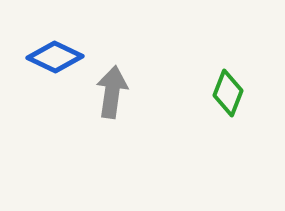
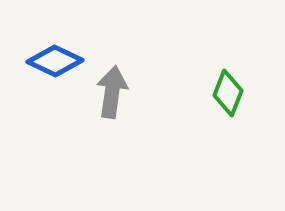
blue diamond: moved 4 px down
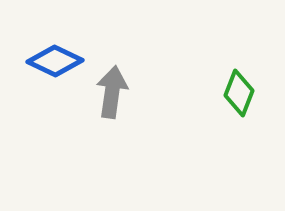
green diamond: moved 11 px right
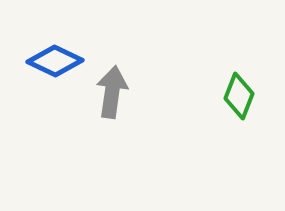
green diamond: moved 3 px down
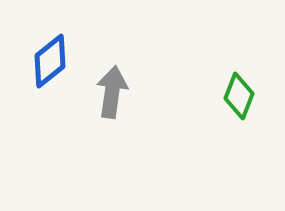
blue diamond: moved 5 px left; rotated 64 degrees counterclockwise
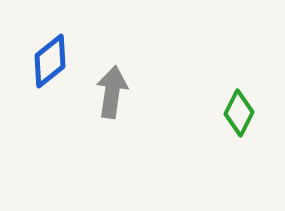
green diamond: moved 17 px down; rotated 6 degrees clockwise
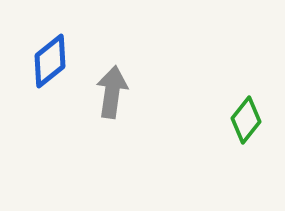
green diamond: moved 7 px right, 7 px down; rotated 12 degrees clockwise
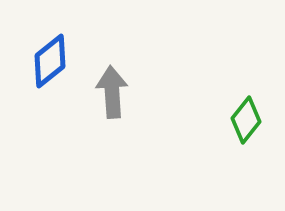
gray arrow: rotated 12 degrees counterclockwise
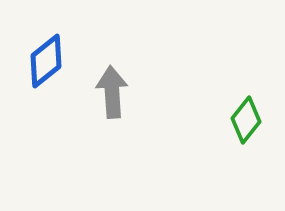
blue diamond: moved 4 px left
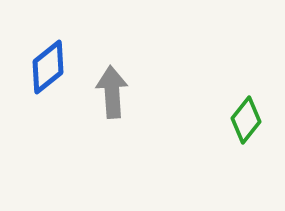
blue diamond: moved 2 px right, 6 px down
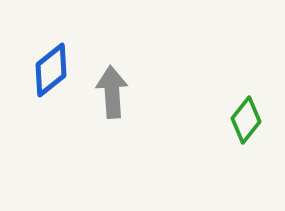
blue diamond: moved 3 px right, 3 px down
